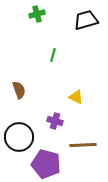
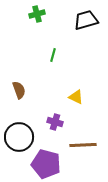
purple cross: moved 1 px down
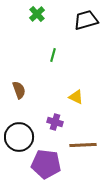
green cross: rotated 28 degrees counterclockwise
purple pentagon: rotated 8 degrees counterclockwise
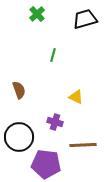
black trapezoid: moved 1 px left, 1 px up
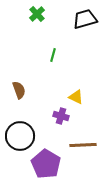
purple cross: moved 6 px right, 6 px up
black circle: moved 1 px right, 1 px up
purple pentagon: rotated 24 degrees clockwise
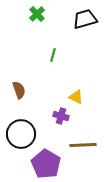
black circle: moved 1 px right, 2 px up
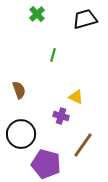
brown line: rotated 52 degrees counterclockwise
purple pentagon: rotated 16 degrees counterclockwise
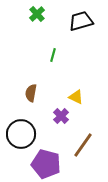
black trapezoid: moved 4 px left, 2 px down
brown semicircle: moved 12 px right, 3 px down; rotated 150 degrees counterclockwise
purple cross: rotated 28 degrees clockwise
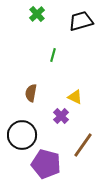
yellow triangle: moved 1 px left
black circle: moved 1 px right, 1 px down
